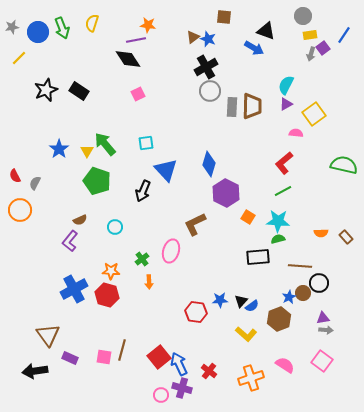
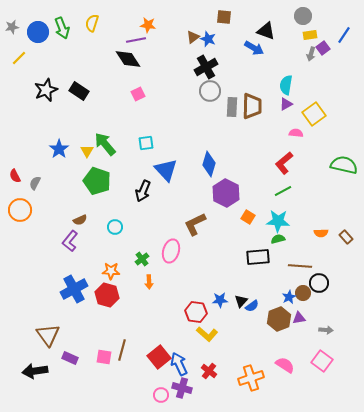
cyan semicircle at (286, 85): rotated 18 degrees counterclockwise
purple triangle at (323, 318): moved 24 px left
yellow L-shape at (246, 334): moved 39 px left
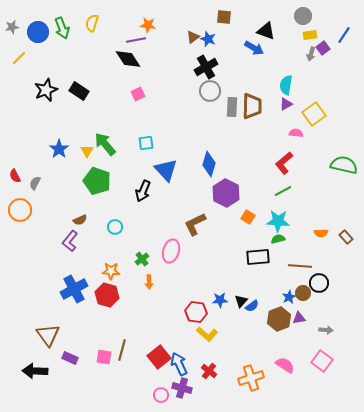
black arrow at (35, 371): rotated 10 degrees clockwise
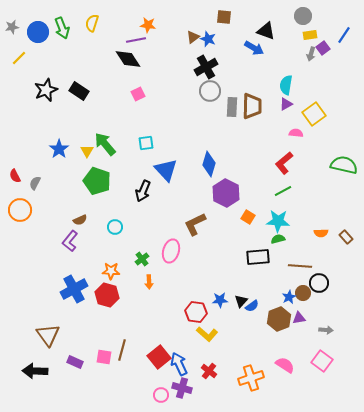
purple rectangle at (70, 358): moved 5 px right, 4 px down
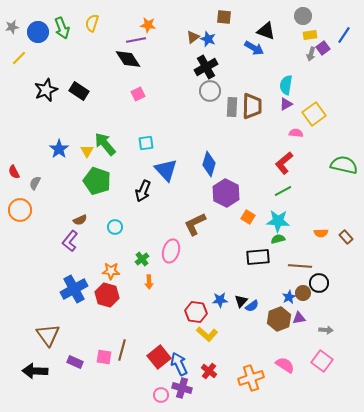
red semicircle at (15, 176): moved 1 px left, 4 px up
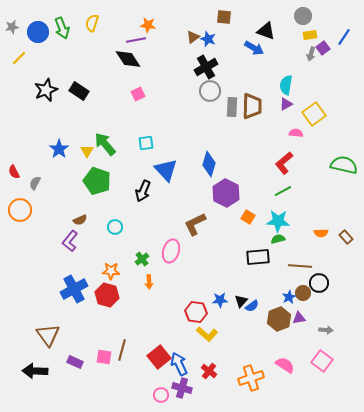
blue line at (344, 35): moved 2 px down
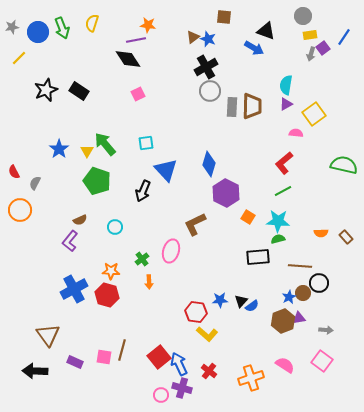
brown hexagon at (279, 319): moved 4 px right, 2 px down
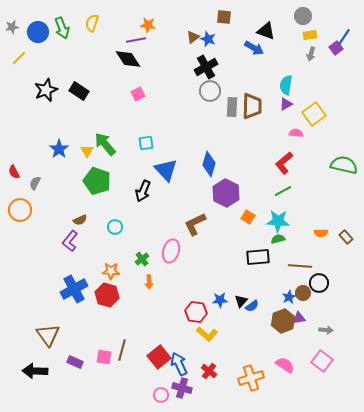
purple square at (323, 48): moved 13 px right
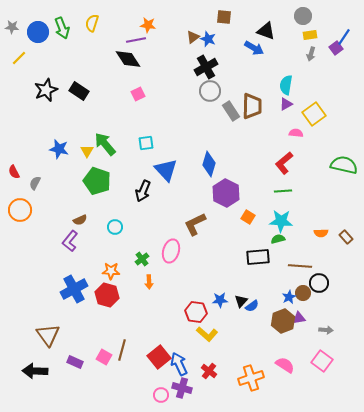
gray star at (12, 27): rotated 16 degrees clockwise
gray rectangle at (232, 107): moved 1 px left, 4 px down; rotated 36 degrees counterclockwise
blue star at (59, 149): rotated 24 degrees counterclockwise
green line at (283, 191): rotated 24 degrees clockwise
cyan star at (278, 221): moved 3 px right
pink square at (104, 357): rotated 21 degrees clockwise
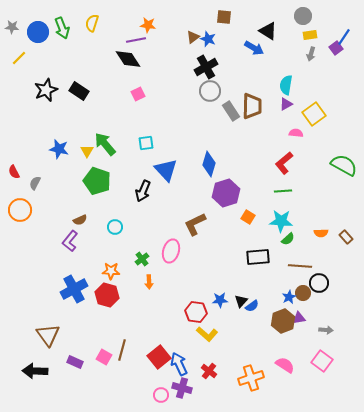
black triangle at (266, 31): moved 2 px right; rotated 12 degrees clockwise
green semicircle at (344, 165): rotated 16 degrees clockwise
purple hexagon at (226, 193): rotated 16 degrees clockwise
green semicircle at (278, 239): moved 10 px right; rotated 152 degrees clockwise
